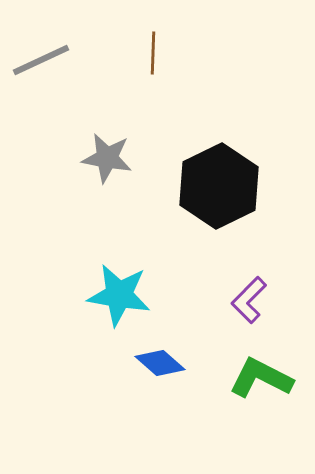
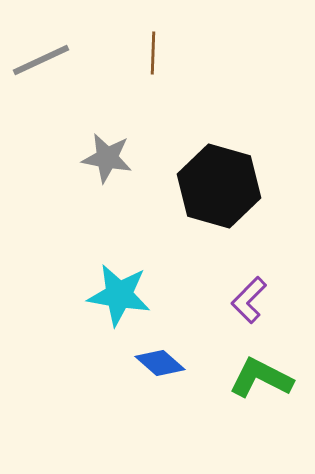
black hexagon: rotated 18 degrees counterclockwise
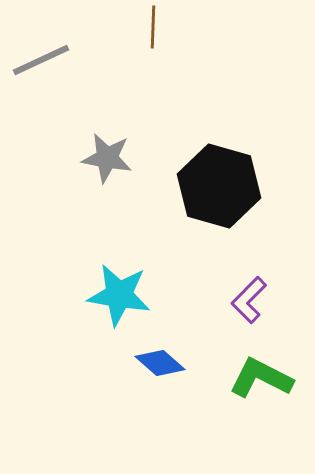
brown line: moved 26 px up
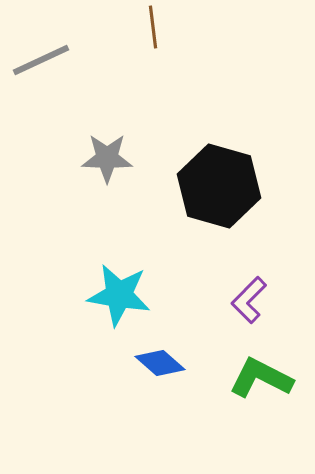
brown line: rotated 9 degrees counterclockwise
gray star: rotated 9 degrees counterclockwise
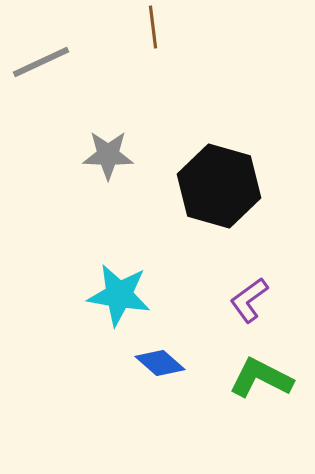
gray line: moved 2 px down
gray star: moved 1 px right, 3 px up
purple L-shape: rotated 9 degrees clockwise
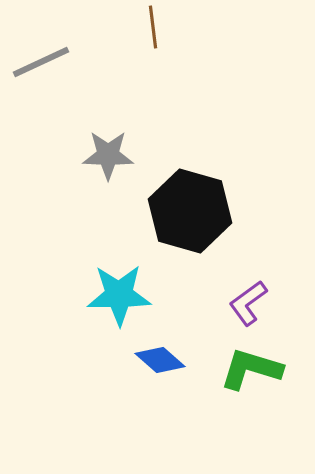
black hexagon: moved 29 px left, 25 px down
cyan star: rotated 10 degrees counterclockwise
purple L-shape: moved 1 px left, 3 px down
blue diamond: moved 3 px up
green L-shape: moved 10 px left, 9 px up; rotated 10 degrees counterclockwise
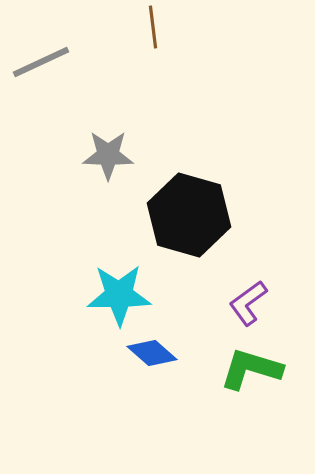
black hexagon: moved 1 px left, 4 px down
blue diamond: moved 8 px left, 7 px up
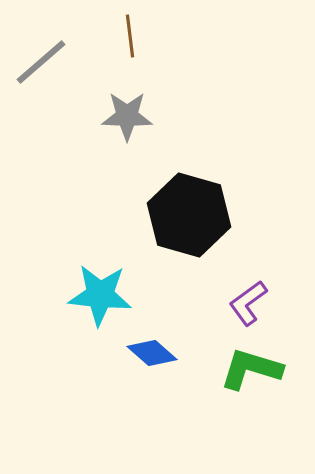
brown line: moved 23 px left, 9 px down
gray line: rotated 16 degrees counterclockwise
gray star: moved 19 px right, 39 px up
cyan star: moved 19 px left; rotated 6 degrees clockwise
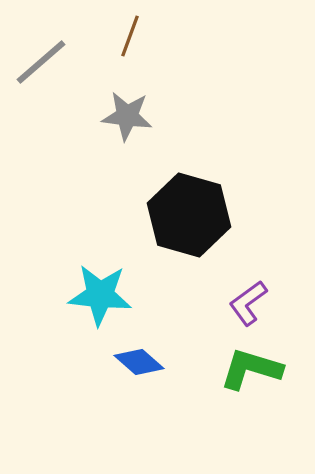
brown line: rotated 27 degrees clockwise
gray star: rotated 6 degrees clockwise
blue diamond: moved 13 px left, 9 px down
